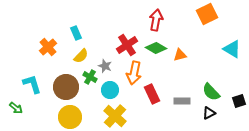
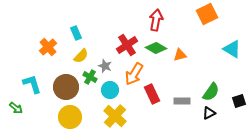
orange arrow: moved 1 px down; rotated 20 degrees clockwise
green semicircle: rotated 102 degrees counterclockwise
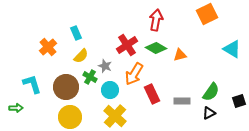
green arrow: rotated 40 degrees counterclockwise
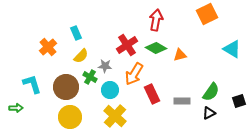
gray star: rotated 16 degrees counterclockwise
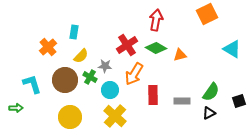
cyan rectangle: moved 2 px left, 1 px up; rotated 32 degrees clockwise
brown circle: moved 1 px left, 7 px up
red rectangle: moved 1 px right, 1 px down; rotated 24 degrees clockwise
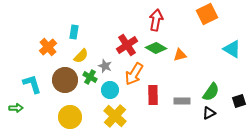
gray star: rotated 16 degrees clockwise
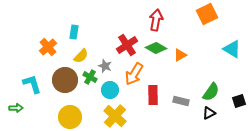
orange triangle: rotated 16 degrees counterclockwise
gray rectangle: moved 1 px left; rotated 14 degrees clockwise
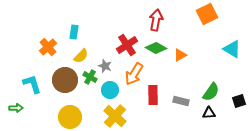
black triangle: rotated 24 degrees clockwise
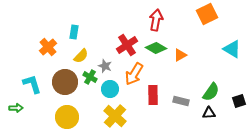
brown circle: moved 2 px down
cyan circle: moved 1 px up
yellow circle: moved 3 px left
